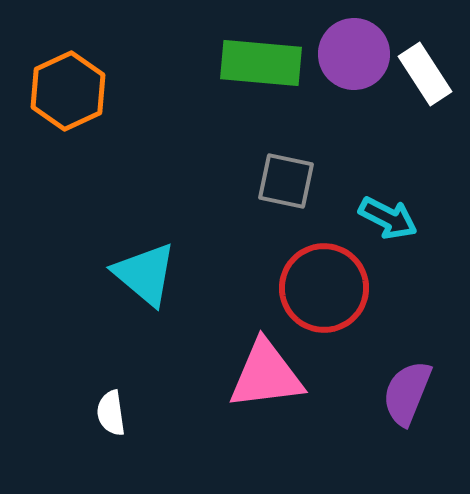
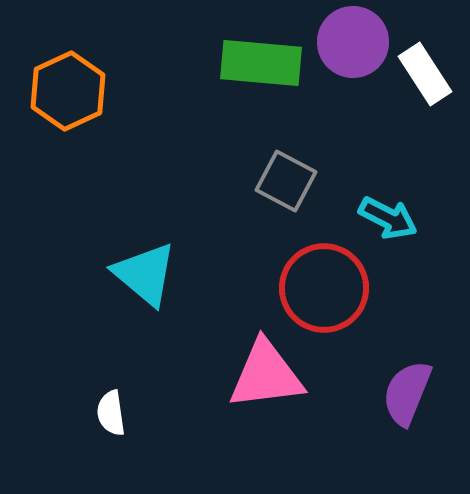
purple circle: moved 1 px left, 12 px up
gray square: rotated 16 degrees clockwise
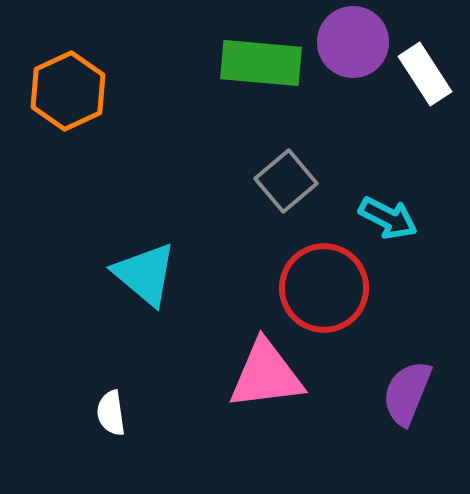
gray square: rotated 22 degrees clockwise
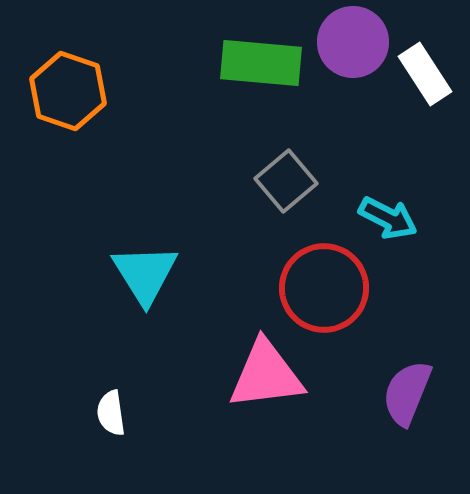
orange hexagon: rotated 16 degrees counterclockwise
cyan triangle: rotated 18 degrees clockwise
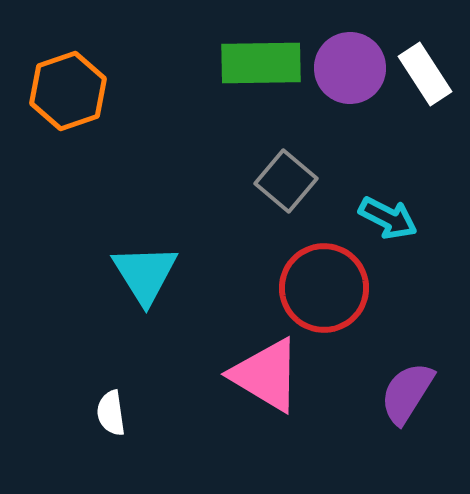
purple circle: moved 3 px left, 26 px down
green rectangle: rotated 6 degrees counterclockwise
orange hexagon: rotated 22 degrees clockwise
gray square: rotated 10 degrees counterclockwise
pink triangle: rotated 38 degrees clockwise
purple semicircle: rotated 10 degrees clockwise
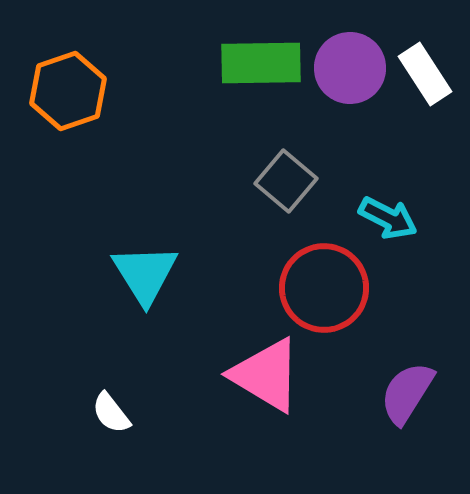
white semicircle: rotated 30 degrees counterclockwise
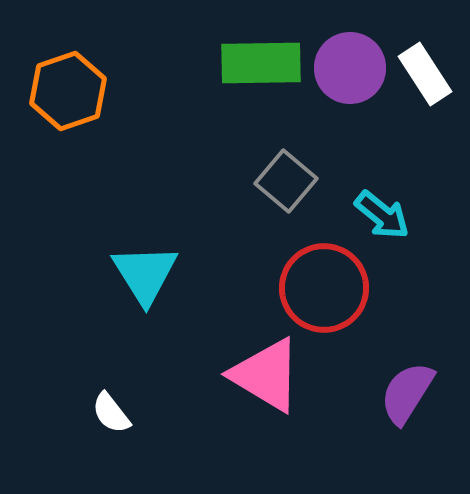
cyan arrow: moved 6 px left, 3 px up; rotated 12 degrees clockwise
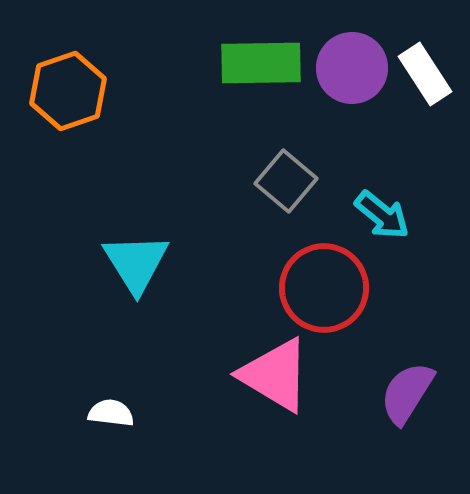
purple circle: moved 2 px right
cyan triangle: moved 9 px left, 11 px up
pink triangle: moved 9 px right
white semicircle: rotated 135 degrees clockwise
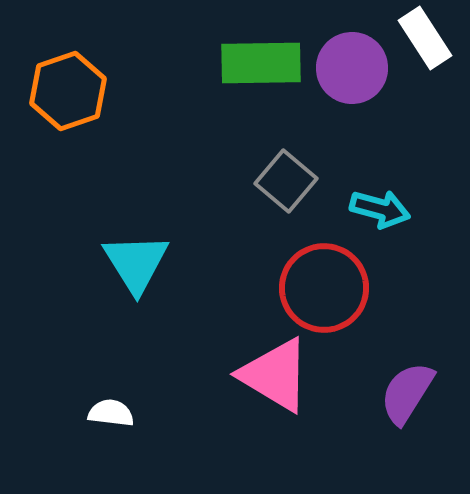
white rectangle: moved 36 px up
cyan arrow: moved 2 px left, 6 px up; rotated 24 degrees counterclockwise
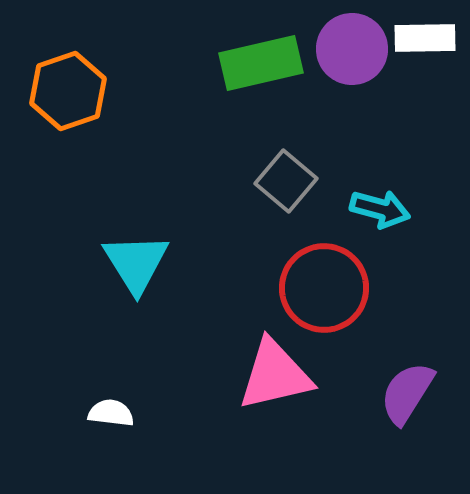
white rectangle: rotated 58 degrees counterclockwise
green rectangle: rotated 12 degrees counterclockwise
purple circle: moved 19 px up
pink triangle: rotated 44 degrees counterclockwise
